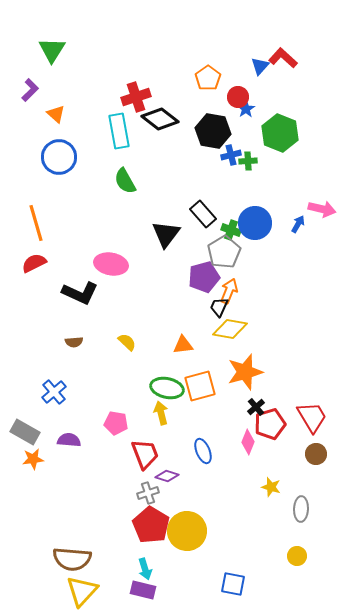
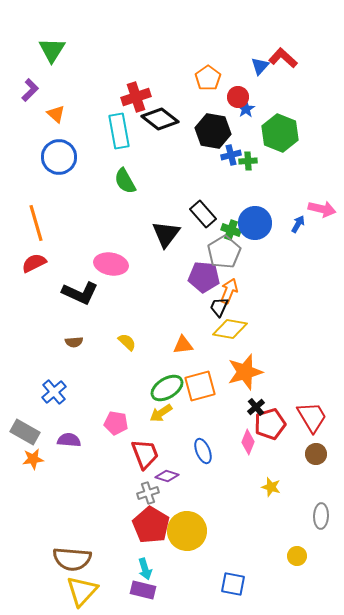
purple pentagon at (204, 277): rotated 20 degrees clockwise
green ellipse at (167, 388): rotated 44 degrees counterclockwise
yellow arrow at (161, 413): rotated 110 degrees counterclockwise
gray ellipse at (301, 509): moved 20 px right, 7 px down
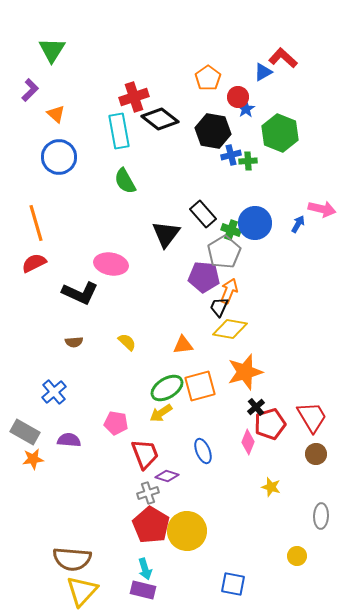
blue triangle at (260, 66): moved 3 px right, 6 px down; rotated 18 degrees clockwise
red cross at (136, 97): moved 2 px left
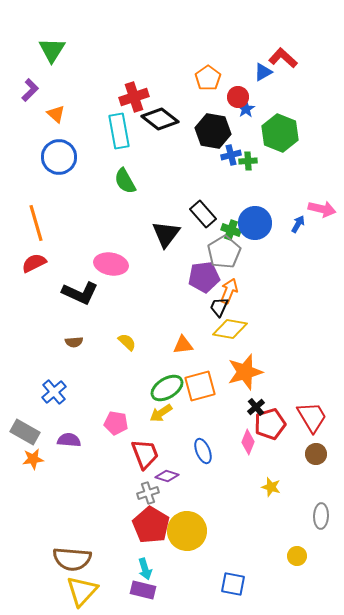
purple pentagon at (204, 277): rotated 12 degrees counterclockwise
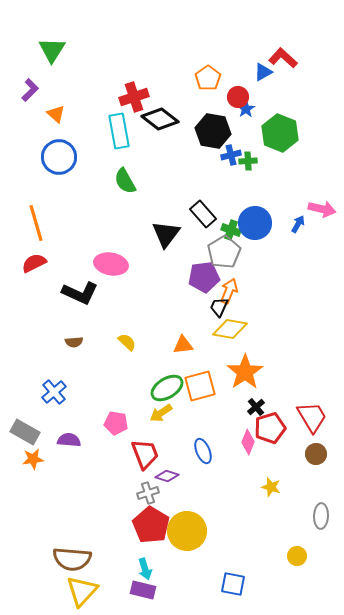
orange star at (245, 372): rotated 18 degrees counterclockwise
red pentagon at (270, 424): moved 4 px down
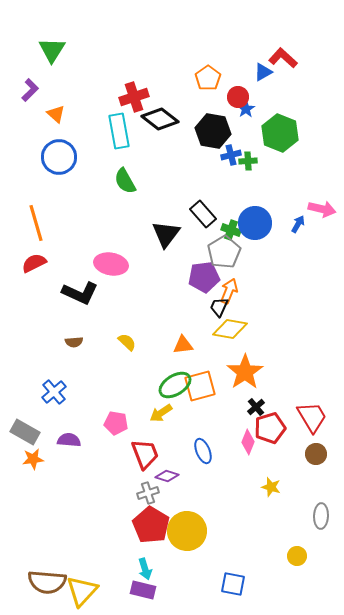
green ellipse at (167, 388): moved 8 px right, 3 px up
brown semicircle at (72, 559): moved 25 px left, 23 px down
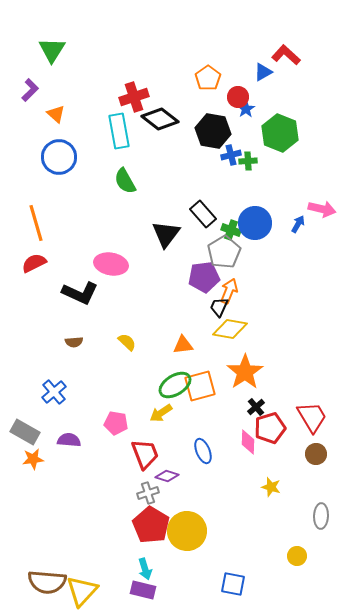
red L-shape at (283, 58): moved 3 px right, 3 px up
pink diamond at (248, 442): rotated 20 degrees counterclockwise
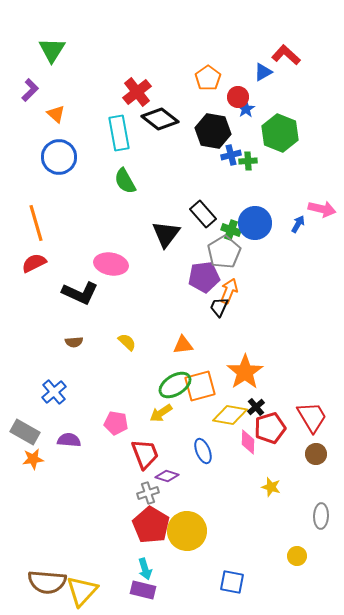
red cross at (134, 97): moved 3 px right, 5 px up; rotated 20 degrees counterclockwise
cyan rectangle at (119, 131): moved 2 px down
yellow diamond at (230, 329): moved 86 px down
blue square at (233, 584): moved 1 px left, 2 px up
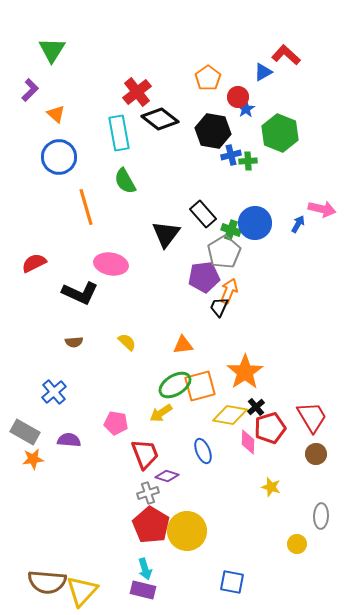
orange line at (36, 223): moved 50 px right, 16 px up
yellow circle at (297, 556): moved 12 px up
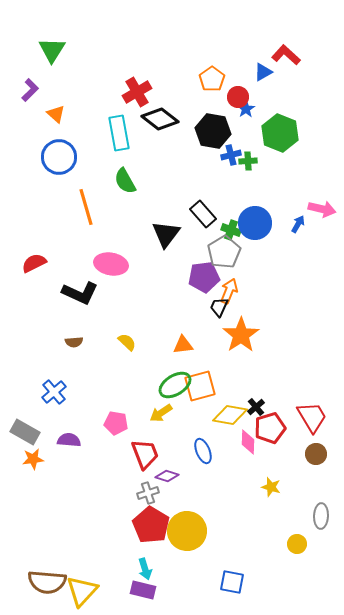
orange pentagon at (208, 78): moved 4 px right, 1 px down
red cross at (137, 92): rotated 8 degrees clockwise
orange star at (245, 372): moved 4 px left, 37 px up
